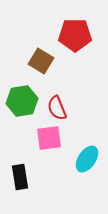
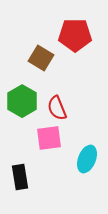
brown square: moved 3 px up
green hexagon: rotated 20 degrees counterclockwise
cyan ellipse: rotated 12 degrees counterclockwise
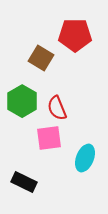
cyan ellipse: moved 2 px left, 1 px up
black rectangle: moved 4 px right, 5 px down; rotated 55 degrees counterclockwise
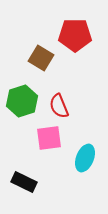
green hexagon: rotated 12 degrees clockwise
red semicircle: moved 2 px right, 2 px up
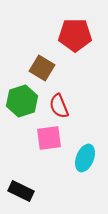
brown square: moved 1 px right, 10 px down
black rectangle: moved 3 px left, 9 px down
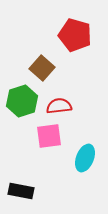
red pentagon: rotated 16 degrees clockwise
brown square: rotated 10 degrees clockwise
red semicircle: rotated 105 degrees clockwise
pink square: moved 2 px up
black rectangle: rotated 15 degrees counterclockwise
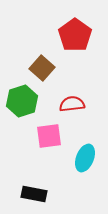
red pentagon: rotated 20 degrees clockwise
red semicircle: moved 13 px right, 2 px up
black rectangle: moved 13 px right, 3 px down
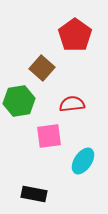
green hexagon: moved 3 px left; rotated 8 degrees clockwise
cyan ellipse: moved 2 px left, 3 px down; rotated 12 degrees clockwise
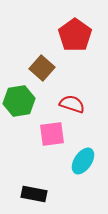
red semicircle: rotated 25 degrees clockwise
pink square: moved 3 px right, 2 px up
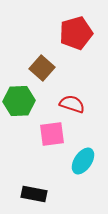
red pentagon: moved 1 px right, 2 px up; rotated 20 degrees clockwise
green hexagon: rotated 8 degrees clockwise
